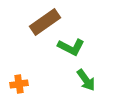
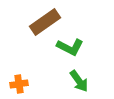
green L-shape: moved 1 px left
green arrow: moved 7 px left, 1 px down
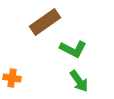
green L-shape: moved 3 px right, 2 px down
orange cross: moved 7 px left, 6 px up; rotated 18 degrees clockwise
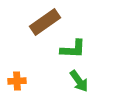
green L-shape: rotated 24 degrees counterclockwise
orange cross: moved 5 px right, 3 px down; rotated 12 degrees counterclockwise
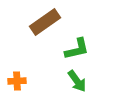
green L-shape: moved 4 px right; rotated 16 degrees counterclockwise
green arrow: moved 2 px left
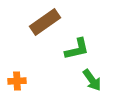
green arrow: moved 15 px right, 1 px up
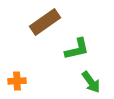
green arrow: moved 1 px left, 2 px down
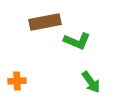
brown rectangle: rotated 24 degrees clockwise
green L-shape: moved 8 px up; rotated 36 degrees clockwise
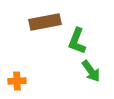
green L-shape: rotated 88 degrees clockwise
green arrow: moved 11 px up
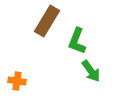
brown rectangle: moved 2 px right, 1 px up; rotated 48 degrees counterclockwise
orange cross: rotated 12 degrees clockwise
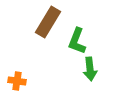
brown rectangle: moved 1 px right, 1 px down
green arrow: moved 1 px left, 2 px up; rotated 30 degrees clockwise
